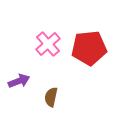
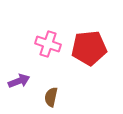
pink cross: rotated 30 degrees counterclockwise
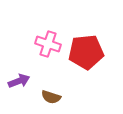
red pentagon: moved 3 px left, 4 px down
brown semicircle: rotated 84 degrees counterclockwise
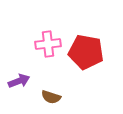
pink cross: rotated 25 degrees counterclockwise
red pentagon: rotated 16 degrees clockwise
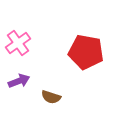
pink cross: moved 30 px left, 1 px up; rotated 30 degrees counterclockwise
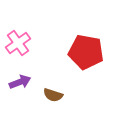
purple arrow: moved 1 px right, 1 px down
brown semicircle: moved 2 px right, 2 px up
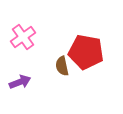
pink cross: moved 5 px right, 6 px up
brown semicircle: moved 9 px right, 29 px up; rotated 60 degrees clockwise
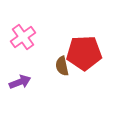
red pentagon: moved 2 px left, 1 px down; rotated 12 degrees counterclockwise
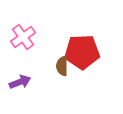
red pentagon: moved 2 px left, 1 px up
brown semicircle: rotated 12 degrees clockwise
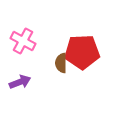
pink cross: moved 4 px down; rotated 25 degrees counterclockwise
brown semicircle: moved 1 px left, 3 px up
